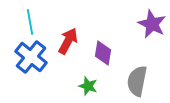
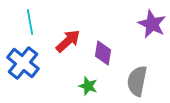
red arrow: rotated 20 degrees clockwise
blue cross: moved 8 px left, 6 px down
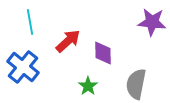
purple star: moved 2 px up; rotated 20 degrees counterclockwise
purple diamond: rotated 10 degrees counterclockwise
blue cross: moved 4 px down
gray semicircle: moved 1 px left, 3 px down
green star: rotated 18 degrees clockwise
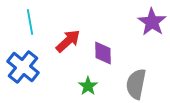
purple star: rotated 28 degrees clockwise
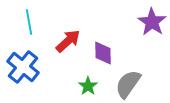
cyan line: moved 1 px left
gray semicircle: moved 8 px left; rotated 24 degrees clockwise
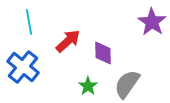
gray semicircle: moved 1 px left
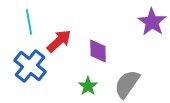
red arrow: moved 9 px left
purple diamond: moved 5 px left, 2 px up
blue cross: moved 7 px right, 1 px up
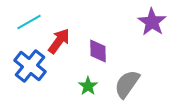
cyan line: rotated 70 degrees clockwise
red arrow: rotated 12 degrees counterclockwise
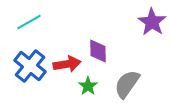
red arrow: moved 8 px right, 23 px down; rotated 44 degrees clockwise
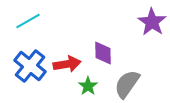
cyan line: moved 1 px left, 1 px up
purple diamond: moved 5 px right, 2 px down
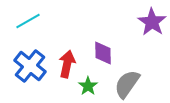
red arrow: rotated 68 degrees counterclockwise
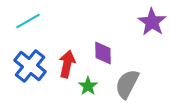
gray semicircle: rotated 8 degrees counterclockwise
